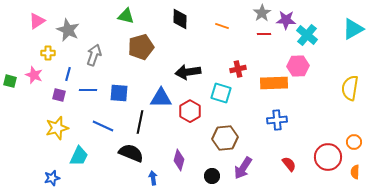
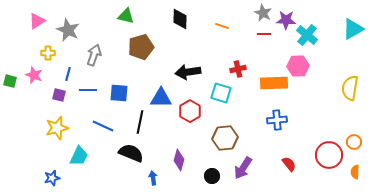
gray star at (262, 13): moved 1 px right; rotated 12 degrees counterclockwise
red circle at (328, 157): moved 1 px right, 2 px up
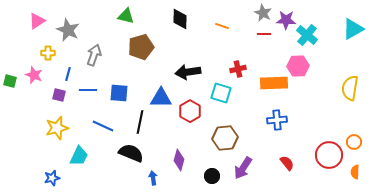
red semicircle at (289, 164): moved 2 px left, 1 px up
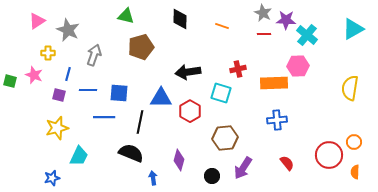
blue line at (103, 126): moved 1 px right, 9 px up; rotated 25 degrees counterclockwise
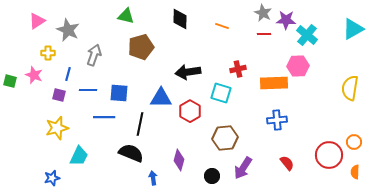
black line at (140, 122): moved 2 px down
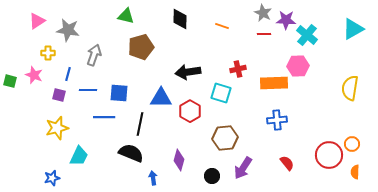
gray star at (68, 30): rotated 15 degrees counterclockwise
orange circle at (354, 142): moved 2 px left, 2 px down
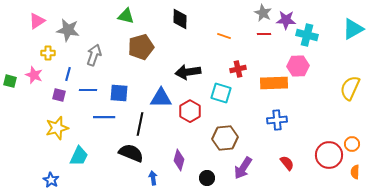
orange line at (222, 26): moved 2 px right, 10 px down
cyan cross at (307, 35): rotated 25 degrees counterclockwise
yellow semicircle at (350, 88): rotated 15 degrees clockwise
black circle at (212, 176): moved 5 px left, 2 px down
blue star at (52, 178): moved 1 px left, 2 px down; rotated 28 degrees counterclockwise
